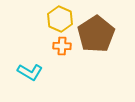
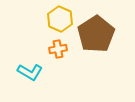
orange cross: moved 4 px left, 3 px down; rotated 12 degrees counterclockwise
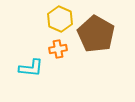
brown pentagon: rotated 9 degrees counterclockwise
cyan L-shape: moved 1 px right, 4 px up; rotated 25 degrees counterclockwise
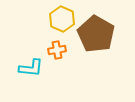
yellow hexagon: moved 2 px right
orange cross: moved 1 px left, 1 px down
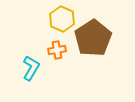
brown pentagon: moved 3 px left, 4 px down; rotated 9 degrees clockwise
cyan L-shape: rotated 65 degrees counterclockwise
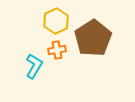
yellow hexagon: moved 6 px left, 2 px down; rotated 10 degrees clockwise
cyan L-shape: moved 3 px right, 2 px up
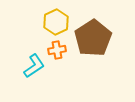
yellow hexagon: moved 1 px down
cyan L-shape: rotated 25 degrees clockwise
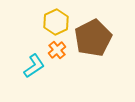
brown pentagon: rotated 6 degrees clockwise
orange cross: rotated 30 degrees counterclockwise
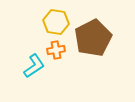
yellow hexagon: rotated 25 degrees counterclockwise
orange cross: moved 1 px left; rotated 30 degrees clockwise
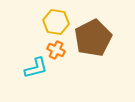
orange cross: rotated 36 degrees clockwise
cyan L-shape: moved 2 px right, 2 px down; rotated 20 degrees clockwise
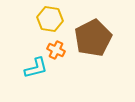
yellow hexagon: moved 6 px left, 3 px up
